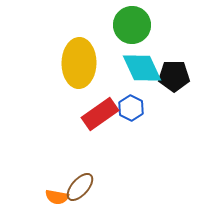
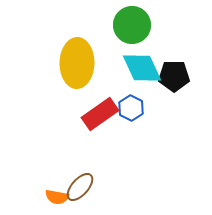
yellow ellipse: moved 2 px left
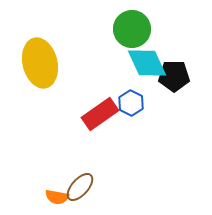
green circle: moved 4 px down
yellow ellipse: moved 37 px left; rotated 15 degrees counterclockwise
cyan diamond: moved 5 px right, 5 px up
blue hexagon: moved 5 px up
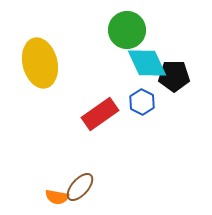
green circle: moved 5 px left, 1 px down
blue hexagon: moved 11 px right, 1 px up
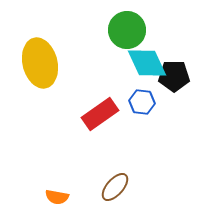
blue hexagon: rotated 20 degrees counterclockwise
brown ellipse: moved 35 px right
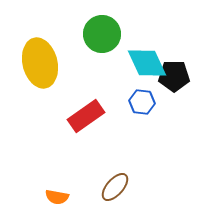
green circle: moved 25 px left, 4 px down
red rectangle: moved 14 px left, 2 px down
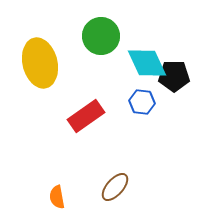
green circle: moved 1 px left, 2 px down
orange semicircle: rotated 70 degrees clockwise
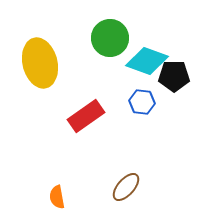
green circle: moved 9 px right, 2 px down
cyan diamond: moved 2 px up; rotated 45 degrees counterclockwise
brown ellipse: moved 11 px right
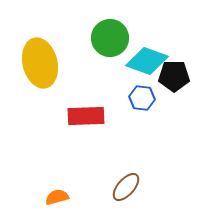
blue hexagon: moved 4 px up
red rectangle: rotated 33 degrees clockwise
orange semicircle: rotated 85 degrees clockwise
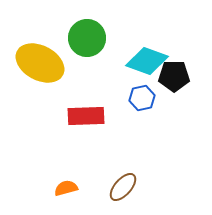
green circle: moved 23 px left
yellow ellipse: rotated 48 degrees counterclockwise
blue hexagon: rotated 20 degrees counterclockwise
brown ellipse: moved 3 px left
orange semicircle: moved 9 px right, 9 px up
